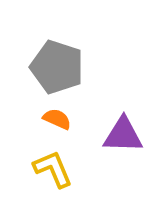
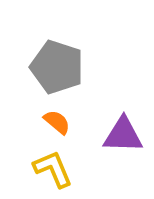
orange semicircle: moved 3 px down; rotated 16 degrees clockwise
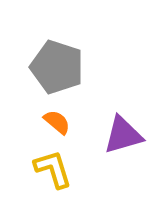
purple triangle: rotated 18 degrees counterclockwise
yellow L-shape: rotated 6 degrees clockwise
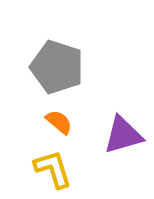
orange semicircle: moved 2 px right
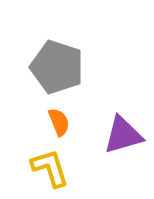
orange semicircle: rotated 28 degrees clockwise
yellow L-shape: moved 3 px left, 1 px up
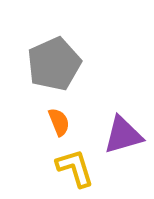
gray pentagon: moved 3 px left, 3 px up; rotated 30 degrees clockwise
yellow L-shape: moved 25 px right
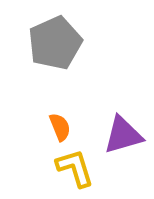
gray pentagon: moved 1 px right, 21 px up
orange semicircle: moved 1 px right, 5 px down
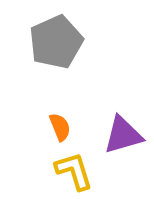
gray pentagon: moved 1 px right, 1 px up
yellow L-shape: moved 1 px left, 3 px down
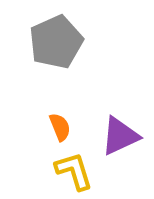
purple triangle: moved 3 px left, 1 px down; rotated 9 degrees counterclockwise
